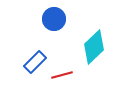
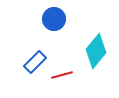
cyan diamond: moved 2 px right, 4 px down; rotated 8 degrees counterclockwise
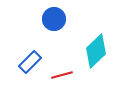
cyan diamond: rotated 8 degrees clockwise
blue rectangle: moved 5 px left
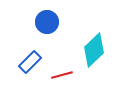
blue circle: moved 7 px left, 3 px down
cyan diamond: moved 2 px left, 1 px up
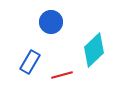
blue circle: moved 4 px right
blue rectangle: rotated 15 degrees counterclockwise
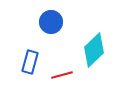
blue rectangle: rotated 15 degrees counterclockwise
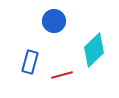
blue circle: moved 3 px right, 1 px up
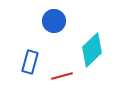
cyan diamond: moved 2 px left
red line: moved 1 px down
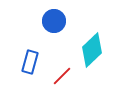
red line: rotated 30 degrees counterclockwise
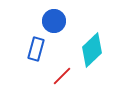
blue rectangle: moved 6 px right, 13 px up
